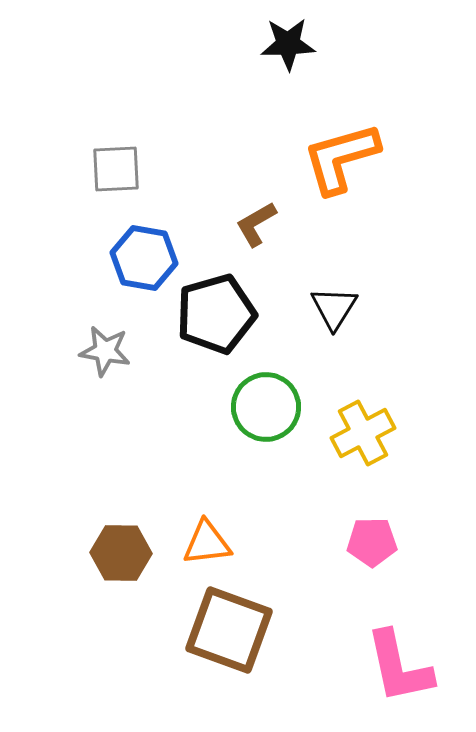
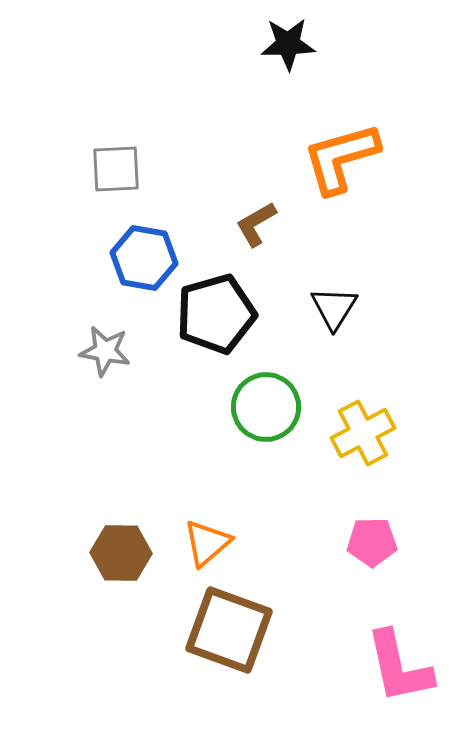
orange triangle: rotated 34 degrees counterclockwise
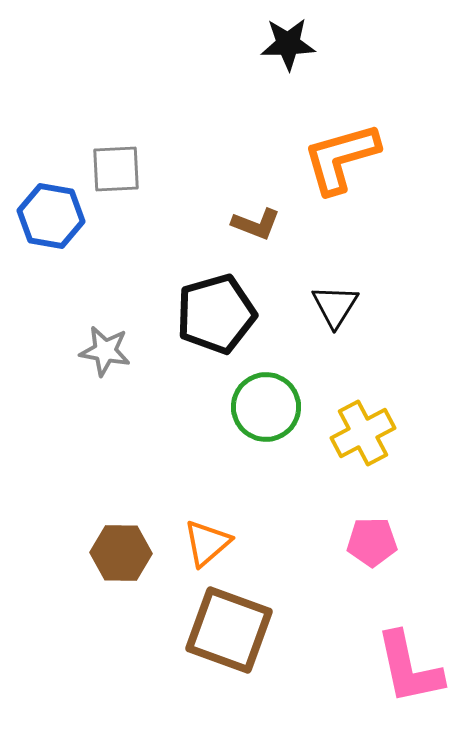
brown L-shape: rotated 129 degrees counterclockwise
blue hexagon: moved 93 px left, 42 px up
black triangle: moved 1 px right, 2 px up
pink L-shape: moved 10 px right, 1 px down
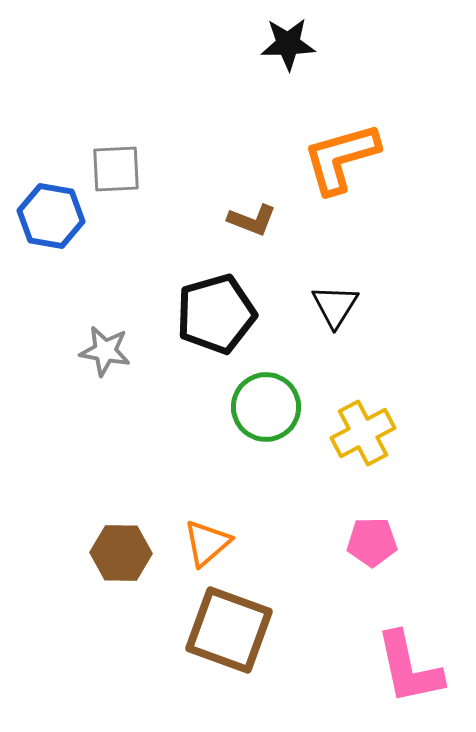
brown L-shape: moved 4 px left, 4 px up
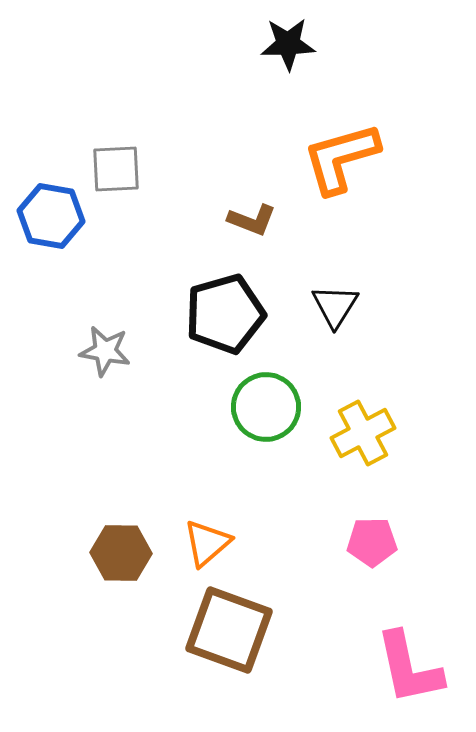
black pentagon: moved 9 px right
